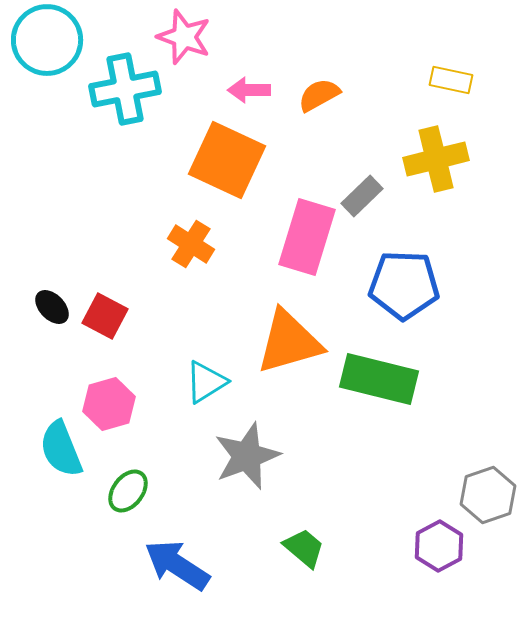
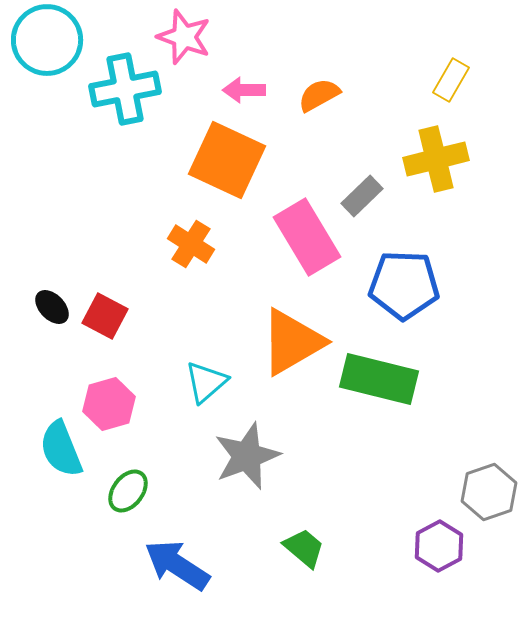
yellow rectangle: rotated 72 degrees counterclockwise
pink arrow: moved 5 px left
pink rectangle: rotated 48 degrees counterclockwise
orange triangle: moved 3 px right; rotated 14 degrees counterclockwise
cyan triangle: rotated 9 degrees counterclockwise
gray hexagon: moved 1 px right, 3 px up
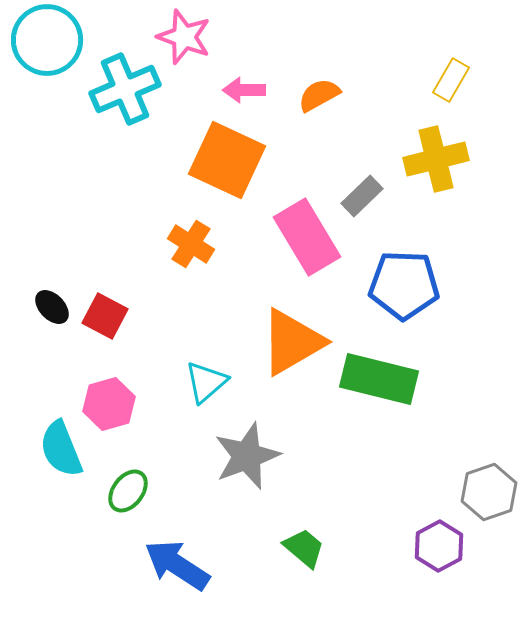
cyan cross: rotated 12 degrees counterclockwise
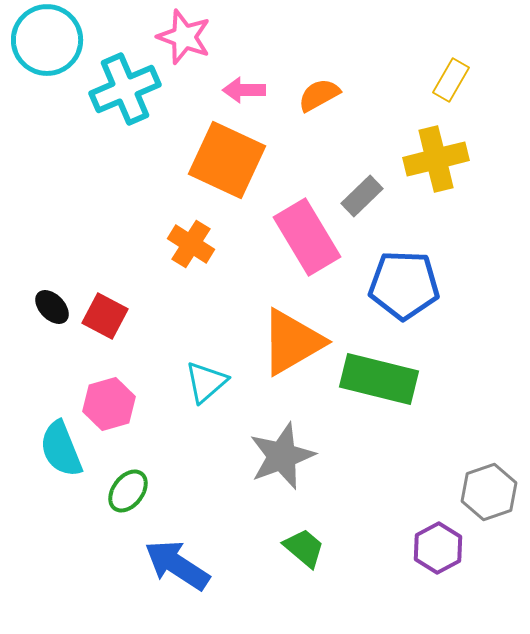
gray star: moved 35 px right
purple hexagon: moved 1 px left, 2 px down
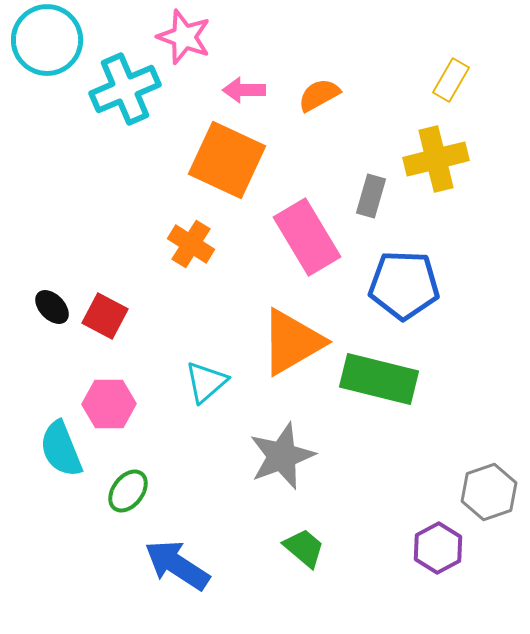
gray rectangle: moved 9 px right; rotated 30 degrees counterclockwise
pink hexagon: rotated 15 degrees clockwise
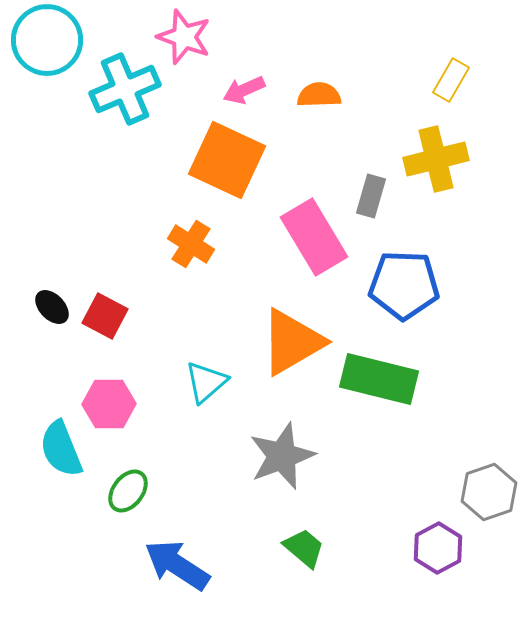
pink arrow: rotated 24 degrees counterclockwise
orange semicircle: rotated 27 degrees clockwise
pink rectangle: moved 7 px right
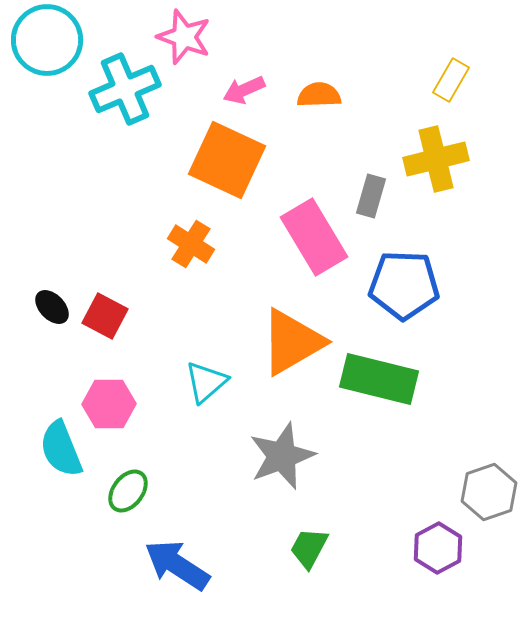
green trapezoid: moved 5 px right; rotated 102 degrees counterclockwise
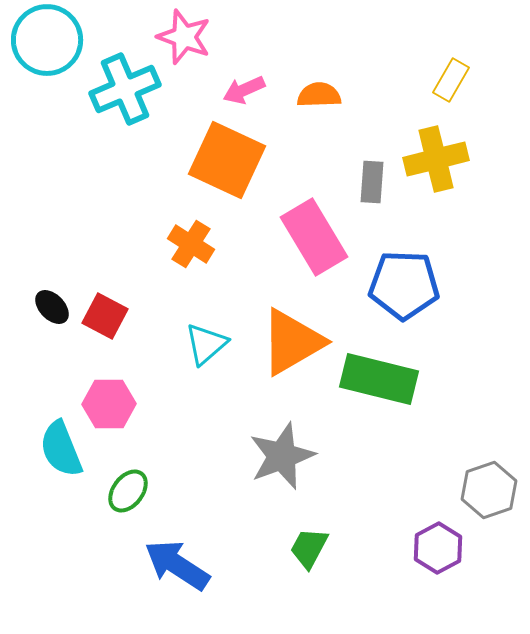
gray rectangle: moved 1 px right, 14 px up; rotated 12 degrees counterclockwise
cyan triangle: moved 38 px up
gray hexagon: moved 2 px up
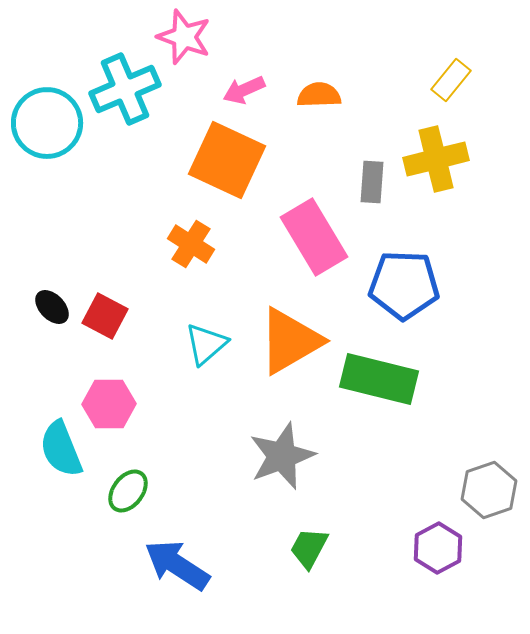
cyan circle: moved 83 px down
yellow rectangle: rotated 9 degrees clockwise
orange triangle: moved 2 px left, 1 px up
